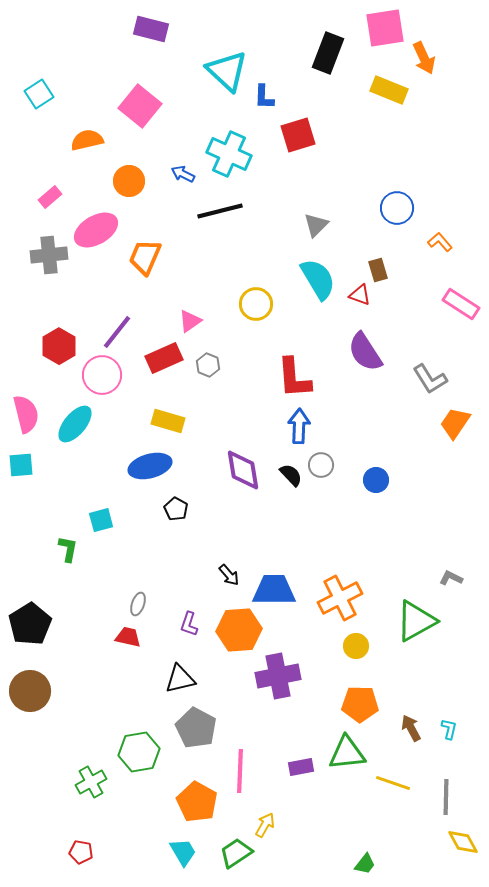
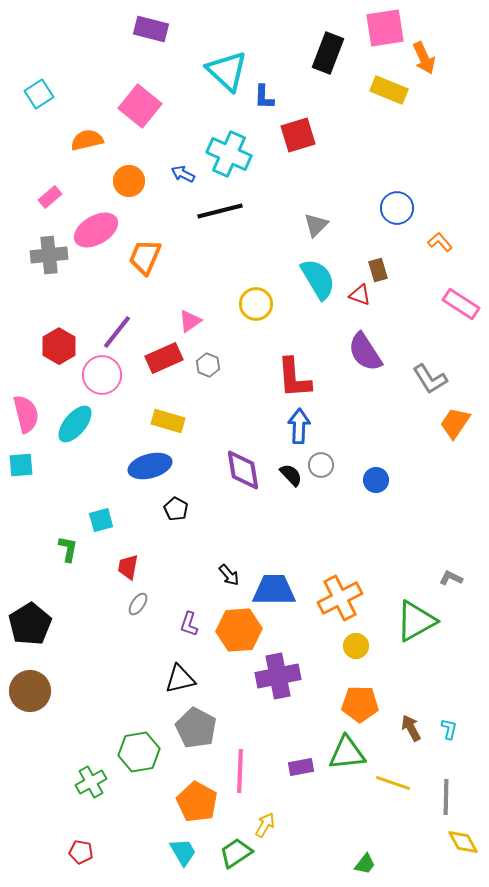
gray ellipse at (138, 604): rotated 15 degrees clockwise
red trapezoid at (128, 637): moved 70 px up; rotated 92 degrees counterclockwise
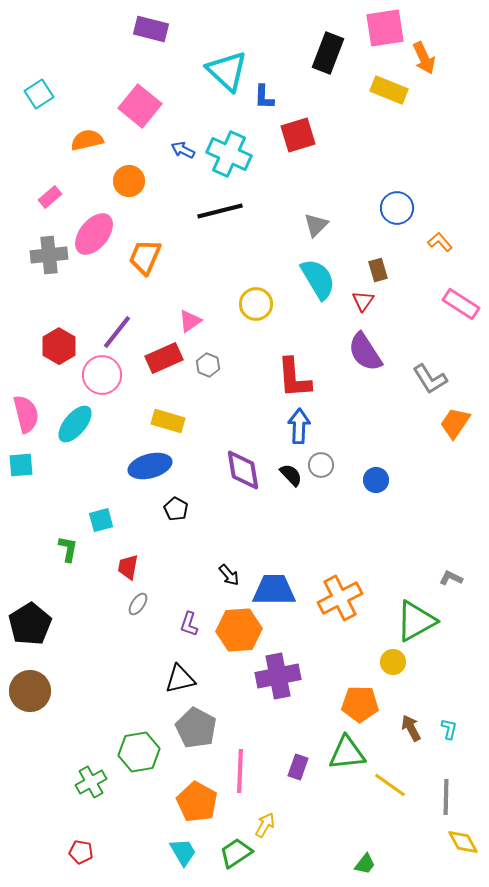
blue arrow at (183, 174): moved 24 px up
pink ellipse at (96, 230): moved 2 px left, 4 px down; rotated 21 degrees counterclockwise
red triangle at (360, 295): moved 3 px right, 6 px down; rotated 45 degrees clockwise
yellow circle at (356, 646): moved 37 px right, 16 px down
purple rectangle at (301, 767): moved 3 px left; rotated 60 degrees counterclockwise
yellow line at (393, 783): moved 3 px left, 2 px down; rotated 16 degrees clockwise
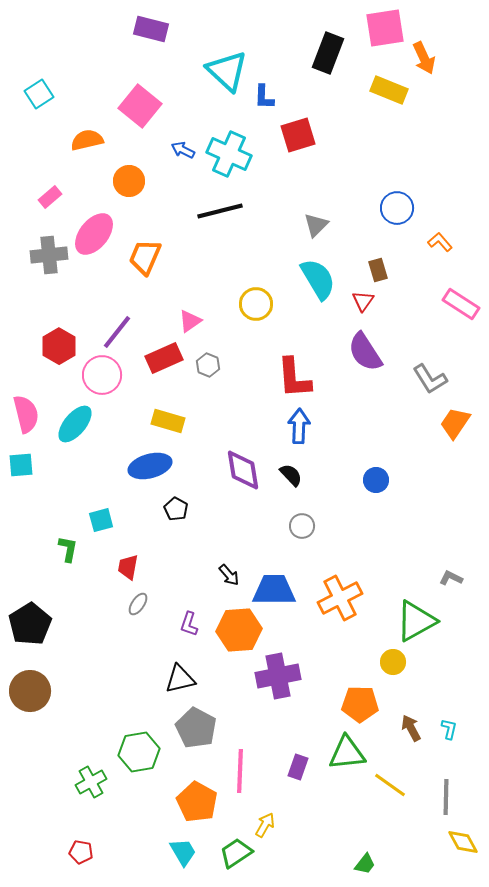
gray circle at (321, 465): moved 19 px left, 61 px down
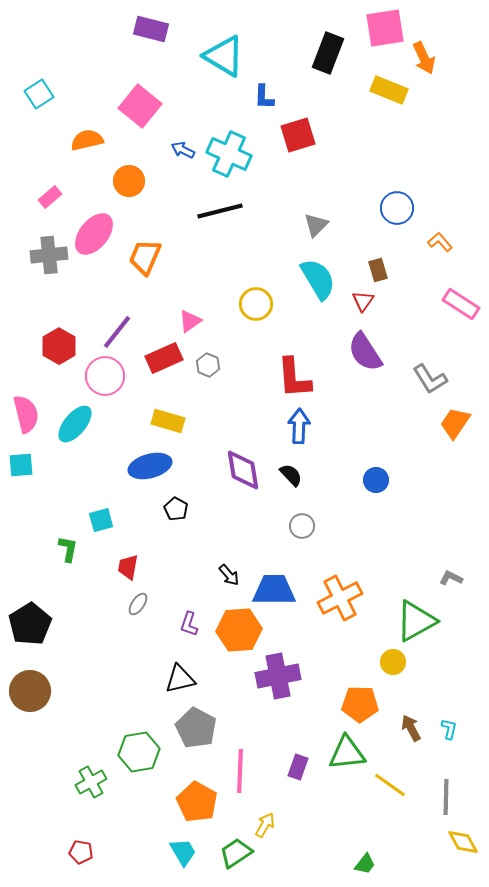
cyan triangle at (227, 71): moved 3 px left, 15 px up; rotated 12 degrees counterclockwise
pink circle at (102, 375): moved 3 px right, 1 px down
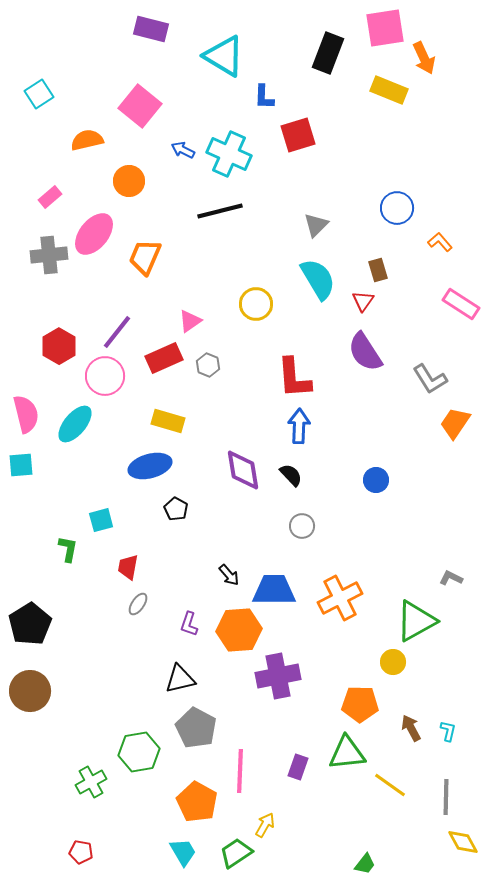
cyan L-shape at (449, 729): moved 1 px left, 2 px down
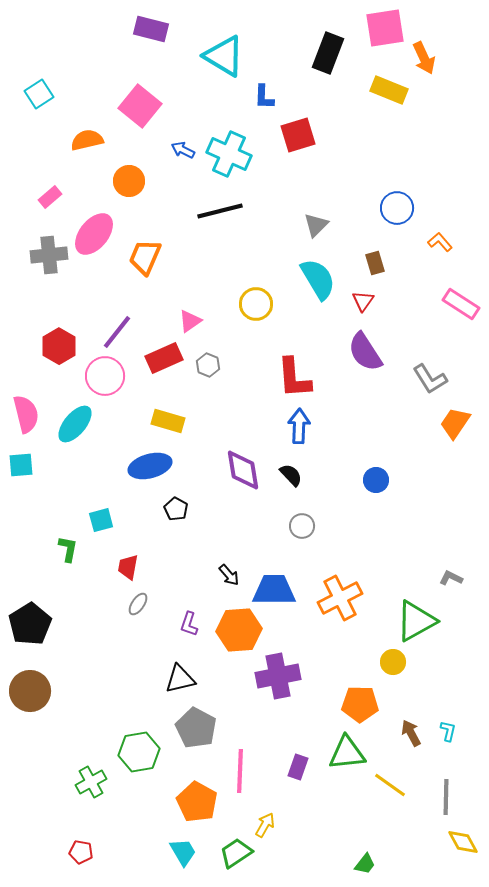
brown rectangle at (378, 270): moved 3 px left, 7 px up
brown arrow at (411, 728): moved 5 px down
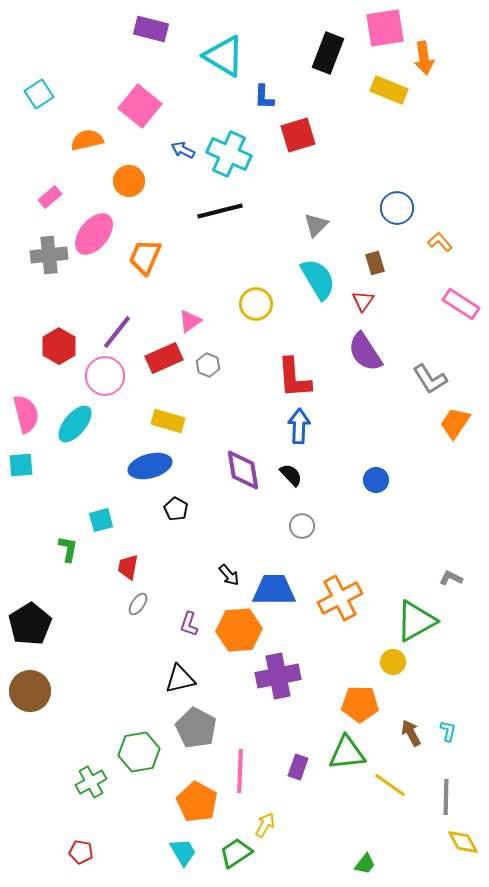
orange arrow at (424, 58): rotated 16 degrees clockwise
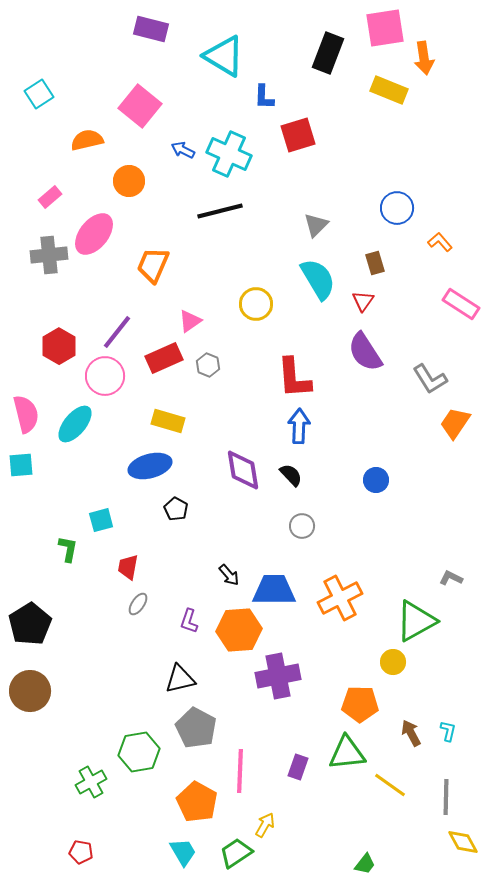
orange trapezoid at (145, 257): moved 8 px right, 8 px down
purple L-shape at (189, 624): moved 3 px up
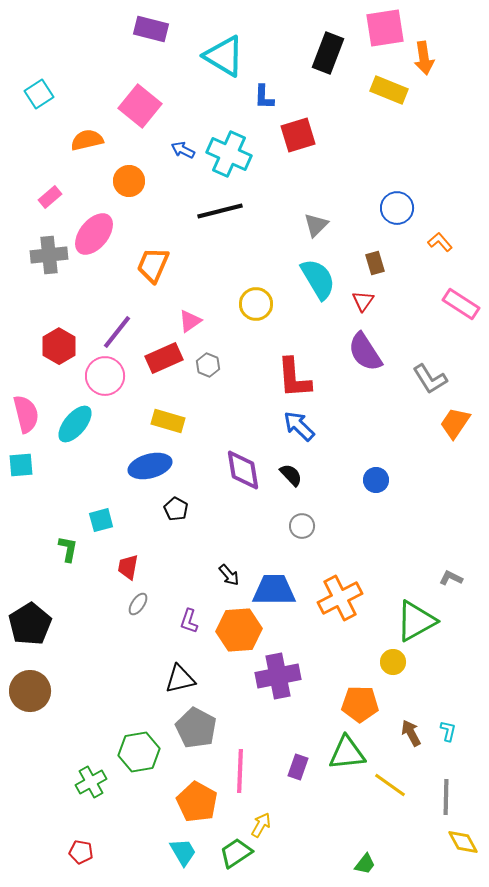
blue arrow at (299, 426): rotated 48 degrees counterclockwise
yellow arrow at (265, 825): moved 4 px left
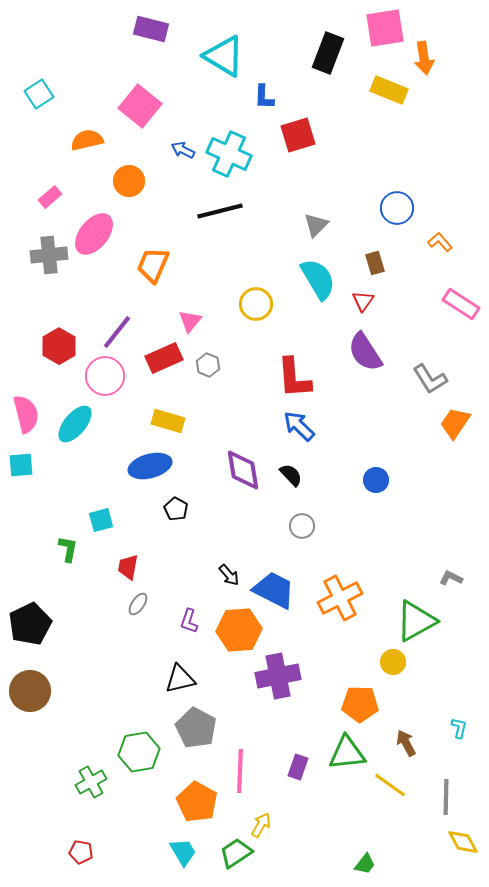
pink triangle at (190, 321): rotated 15 degrees counterclockwise
blue trapezoid at (274, 590): rotated 27 degrees clockwise
black pentagon at (30, 624): rotated 6 degrees clockwise
cyan L-shape at (448, 731): moved 11 px right, 3 px up
brown arrow at (411, 733): moved 5 px left, 10 px down
